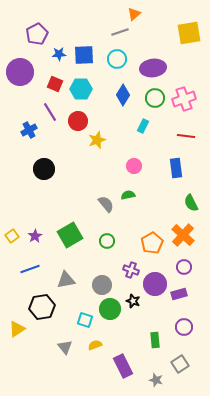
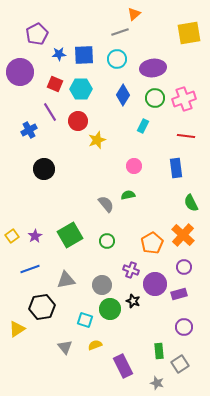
green rectangle at (155, 340): moved 4 px right, 11 px down
gray star at (156, 380): moved 1 px right, 3 px down
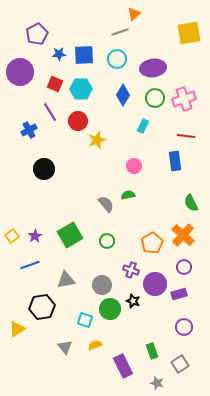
blue rectangle at (176, 168): moved 1 px left, 7 px up
blue line at (30, 269): moved 4 px up
green rectangle at (159, 351): moved 7 px left; rotated 14 degrees counterclockwise
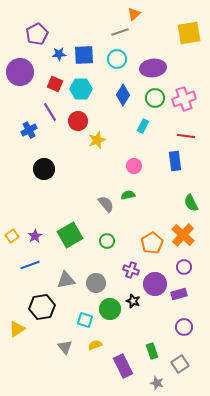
gray circle at (102, 285): moved 6 px left, 2 px up
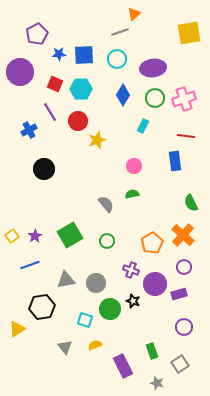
green semicircle at (128, 195): moved 4 px right, 1 px up
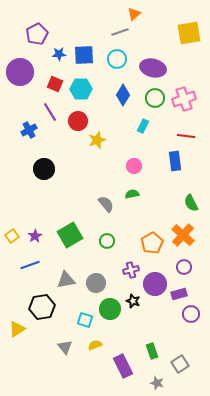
purple ellipse at (153, 68): rotated 20 degrees clockwise
purple cross at (131, 270): rotated 35 degrees counterclockwise
purple circle at (184, 327): moved 7 px right, 13 px up
